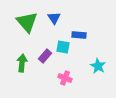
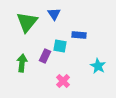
blue triangle: moved 4 px up
green triangle: rotated 20 degrees clockwise
cyan square: moved 3 px left, 1 px up
purple rectangle: rotated 16 degrees counterclockwise
pink cross: moved 2 px left, 3 px down; rotated 24 degrees clockwise
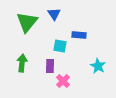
purple rectangle: moved 5 px right, 10 px down; rotated 24 degrees counterclockwise
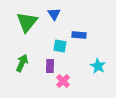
green arrow: rotated 18 degrees clockwise
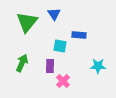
cyan star: rotated 28 degrees counterclockwise
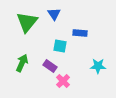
blue rectangle: moved 1 px right, 2 px up
purple rectangle: rotated 56 degrees counterclockwise
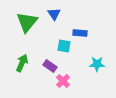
cyan square: moved 4 px right
cyan star: moved 1 px left, 2 px up
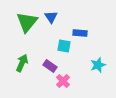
blue triangle: moved 3 px left, 3 px down
cyan star: moved 1 px right, 1 px down; rotated 21 degrees counterclockwise
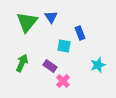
blue rectangle: rotated 64 degrees clockwise
